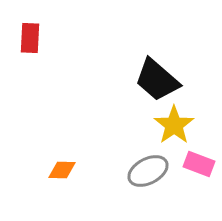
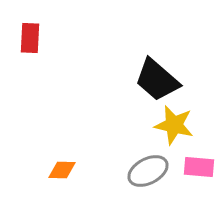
yellow star: rotated 24 degrees counterclockwise
pink rectangle: moved 3 px down; rotated 16 degrees counterclockwise
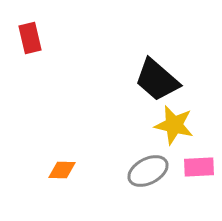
red rectangle: rotated 16 degrees counterclockwise
pink rectangle: rotated 8 degrees counterclockwise
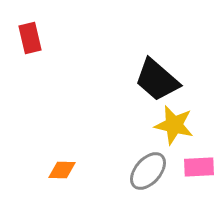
gray ellipse: rotated 21 degrees counterclockwise
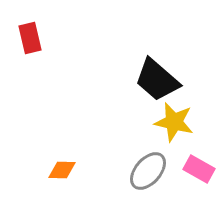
yellow star: moved 3 px up
pink rectangle: moved 2 px down; rotated 32 degrees clockwise
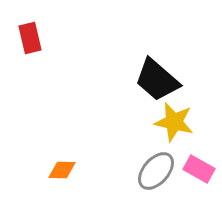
gray ellipse: moved 8 px right
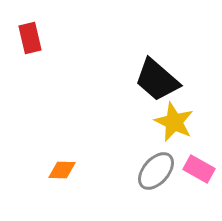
yellow star: rotated 12 degrees clockwise
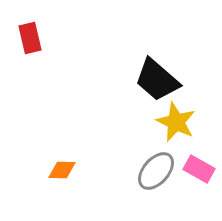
yellow star: moved 2 px right
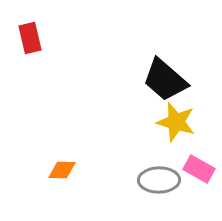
black trapezoid: moved 8 px right
yellow star: rotated 9 degrees counterclockwise
gray ellipse: moved 3 px right, 9 px down; rotated 48 degrees clockwise
